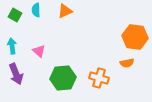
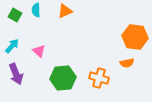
cyan arrow: rotated 49 degrees clockwise
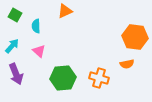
cyan semicircle: moved 16 px down
orange semicircle: moved 1 px down
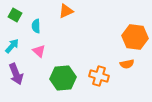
orange triangle: moved 1 px right
orange cross: moved 2 px up
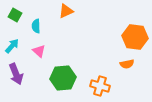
orange cross: moved 1 px right, 10 px down
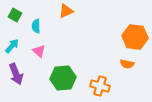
orange semicircle: rotated 24 degrees clockwise
